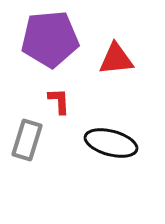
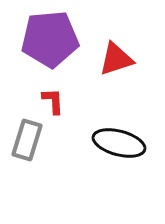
red triangle: rotated 12 degrees counterclockwise
red L-shape: moved 6 px left
black ellipse: moved 8 px right
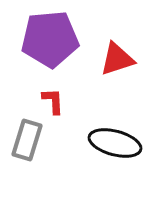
red triangle: moved 1 px right
black ellipse: moved 4 px left
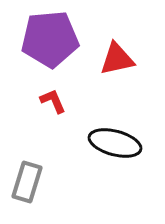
red triangle: rotated 6 degrees clockwise
red L-shape: rotated 20 degrees counterclockwise
gray rectangle: moved 42 px down
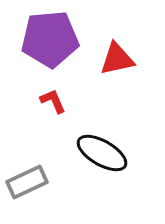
black ellipse: moved 13 px left, 10 px down; rotated 15 degrees clockwise
gray rectangle: rotated 48 degrees clockwise
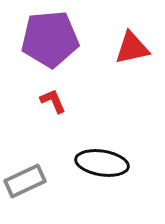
red triangle: moved 15 px right, 11 px up
black ellipse: moved 10 px down; rotated 21 degrees counterclockwise
gray rectangle: moved 2 px left, 1 px up
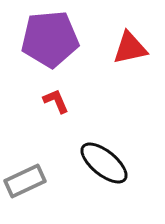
red triangle: moved 2 px left
red L-shape: moved 3 px right
black ellipse: moved 2 px right; rotated 30 degrees clockwise
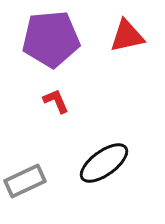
purple pentagon: moved 1 px right
red triangle: moved 3 px left, 12 px up
black ellipse: rotated 75 degrees counterclockwise
